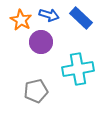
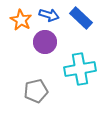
purple circle: moved 4 px right
cyan cross: moved 2 px right
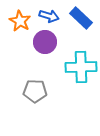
blue arrow: moved 1 px down
orange star: moved 1 px left, 1 px down
cyan cross: moved 1 px right, 2 px up; rotated 8 degrees clockwise
gray pentagon: moved 1 px left; rotated 15 degrees clockwise
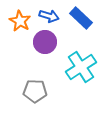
cyan cross: rotated 32 degrees counterclockwise
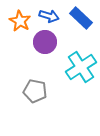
gray pentagon: rotated 10 degrees clockwise
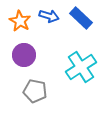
purple circle: moved 21 px left, 13 px down
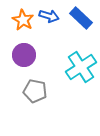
orange star: moved 3 px right, 1 px up
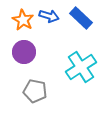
purple circle: moved 3 px up
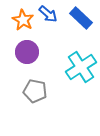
blue arrow: moved 1 px left, 2 px up; rotated 24 degrees clockwise
purple circle: moved 3 px right
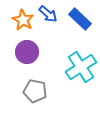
blue rectangle: moved 1 px left, 1 px down
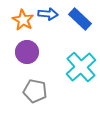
blue arrow: rotated 36 degrees counterclockwise
cyan cross: rotated 8 degrees counterclockwise
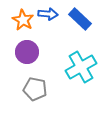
cyan cross: rotated 12 degrees clockwise
gray pentagon: moved 2 px up
